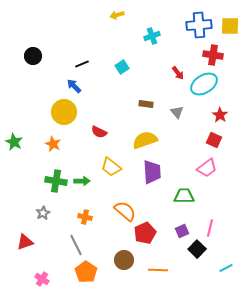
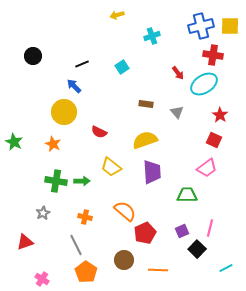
blue cross: moved 2 px right, 1 px down; rotated 10 degrees counterclockwise
green trapezoid: moved 3 px right, 1 px up
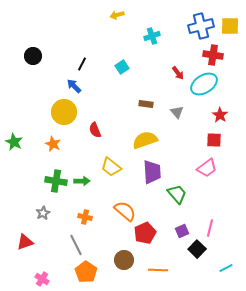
black line: rotated 40 degrees counterclockwise
red semicircle: moved 4 px left, 2 px up; rotated 42 degrees clockwise
red square: rotated 21 degrees counterclockwise
green trapezoid: moved 10 px left, 1 px up; rotated 50 degrees clockwise
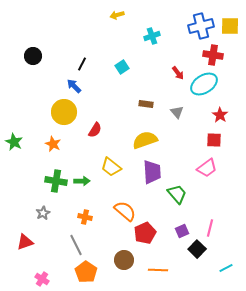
red semicircle: rotated 126 degrees counterclockwise
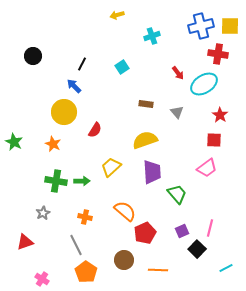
red cross: moved 5 px right, 1 px up
yellow trapezoid: rotated 100 degrees clockwise
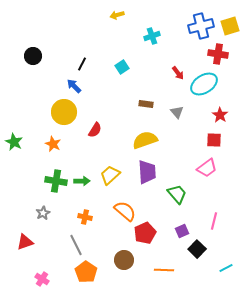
yellow square: rotated 18 degrees counterclockwise
yellow trapezoid: moved 1 px left, 8 px down
purple trapezoid: moved 5 px left
pink line: moved 4 px right, 7 px up
orange line: moved 6 px right
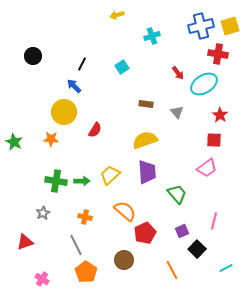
orange star: moved 2 px left, 5 px up; rotated 21 degrees counterclockwise
orange line: moved 8 px right; rotated 60 degrees clockwise
